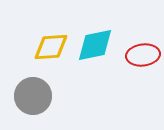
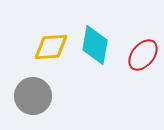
cyan diamond: rotated 69 degrees counterclockwise
red ellipse: rotated 44 degrees counterclockwise
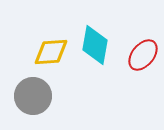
yellow diamond: moved 5 px down
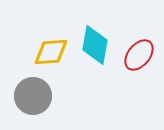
red ellipse: moved 4 px left
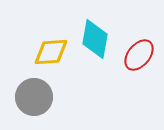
cyan diamond: moved 6 px up
gray circle: moved 1 px right, 1 px down
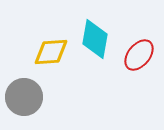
gray circle: moved 10 px left
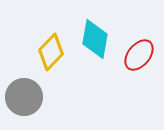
yellow diamond: rotated 42 degrees counterclockwise
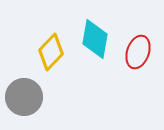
red ellipse: moved 1 px left, 3 px up; rotated 20 degrees counterclockwise
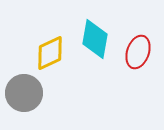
yellow diamond: moved 1 px left, 1 px down; rotated 21 degrees clockwise
gray circle: moved 4 px up
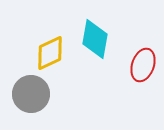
red ellipse: moved 5 px right, 13 px down
gray circle: moved 7 px right, 1 px down
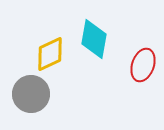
cyan diamond: moved 1 px left
yellow diamond: moved 1 px down
